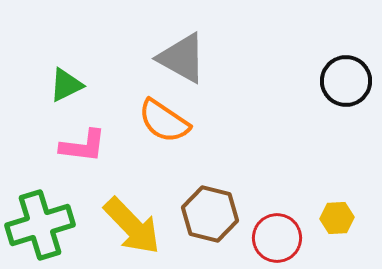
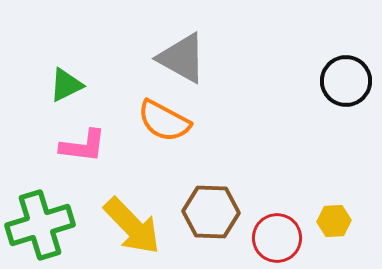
orange semicircle: rotated 6 degrees counterclockwise
brown hexagon: moved 1 px right, 2 px up; rotated 12 degrees counterclockwise
yellow hexagon: moved 3 px left, 3 px down
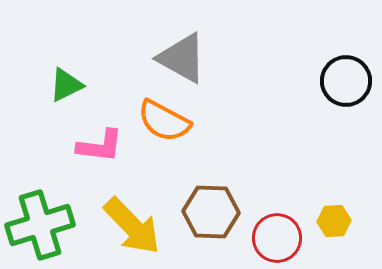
pink L-shape: moved 17 px right
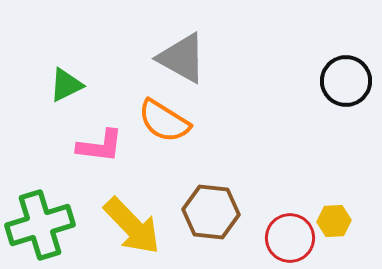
orange semicircle: rotated 4 degrees clockwise
brown hexagon: rotated 4 degrees clockwise
red circle: moved 13 px right
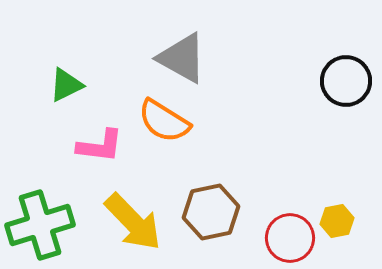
brown hexagon: rotated 18 degrees counterclockwise
yellow hexagon: moved 3 px right; rotated 8 degrees counterclockwise
yellow arrow: moved 1 px right, 4 px up
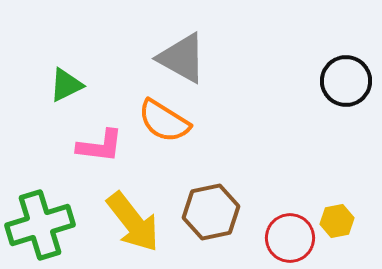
yellow arrow: rotated 6 degrees clockwise
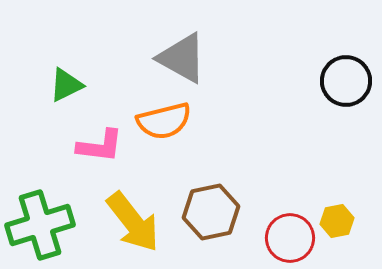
orange semicircle: rotated 46 degrees counterclockwise
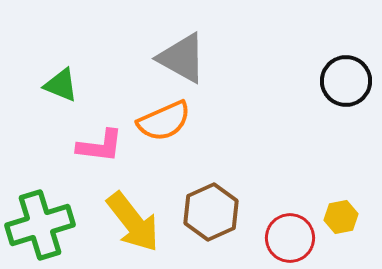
green triangle: moved 5 px left; rotated 48 degrees clockwise
orange semicircle: rotated 10 degrees counterclockwise
brown hexagon: rotated 12 degrees counterclockwise
yellow hexagon: moved 4 px right, 4 px up
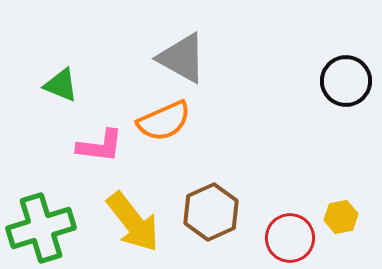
green cross: moved 1 px right, 3 px down
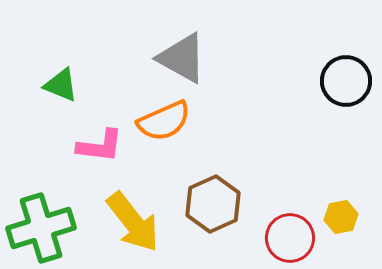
brown hexagon: moved 2 px right, 8 px up
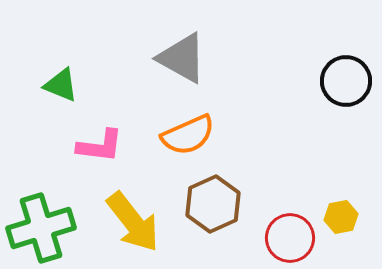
orange semicircle: moved 24 px right, 14 px down
